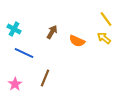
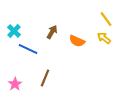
cyan cross: moved 2 px down; rotated 16 degrees clockwise
blue line: moved 4 px right, 4 px up
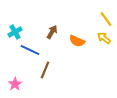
cyan cross: moved 1 px right, 1 px down; rotated 16 degrees clockwise
blue line: moved 2 px right, 1 px down
brown line: moved 8 px up
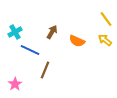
yellow arrow: moved 1 px right, 2 px down
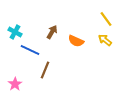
cyan cross: rotated 32 degrees counterclockwise
orange semicircle: moved 1 px left
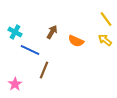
brown line: moved 1 px left
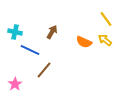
cyan cross: rotated 16 degrees counterclockwise
orange semicircle: moved 8 px right, 1 px down
brown line: rotated 18 degrees clockwise
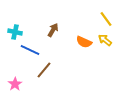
brown arrow: moved 1 px right, 2 px up
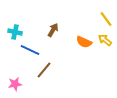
pink star: rotated 24 degrees clockwise
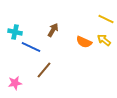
yellow line: rotated 28 degrees counterclockwise
yellow arrow: moved 1 px left
blue line: moved 1 px right, 3 px up
pink star: moved 1 px up
